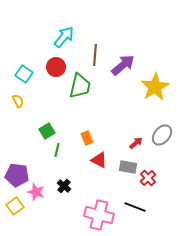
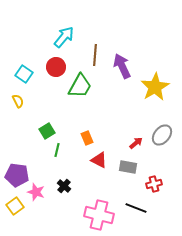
purple arrow: moved 1 px left, 1 px down; rotated 75 degrees counterclockwise
green trapezoid: rotated 16 degrees clockwise
red cross: moved 6 px right, 6 px down; rotated 28 degrees clockwise
black line: moved 1 px right, 1 px down
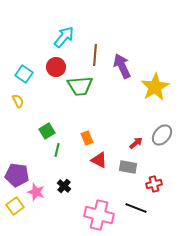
green trapezoid: rotated 56 degrees clockwise
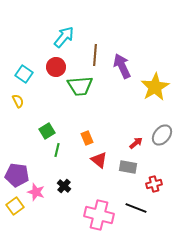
red triangle: rotated 12 degrees clockwise
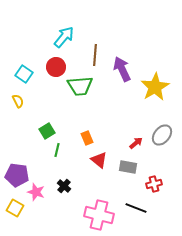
purple arrow: moved 3 px down
yellow square: moved 2 px down; rotated 24 degrees counterclockwise
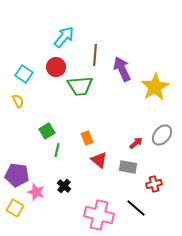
black line: rotated 20 degrees clockwise
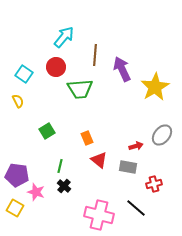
green trapezoid: moved 3 px down
red arrow: moved 3 px down; rotated 24 degrees clockwise
green line: moved 3 px right, 16 px down
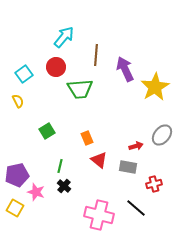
brown line: moved 1 px right
purple arrow: moved 3 px right
cyan square: rotated 18 degrees clockwise
purple pentagon: rotated 20 degrees counterclockwise
